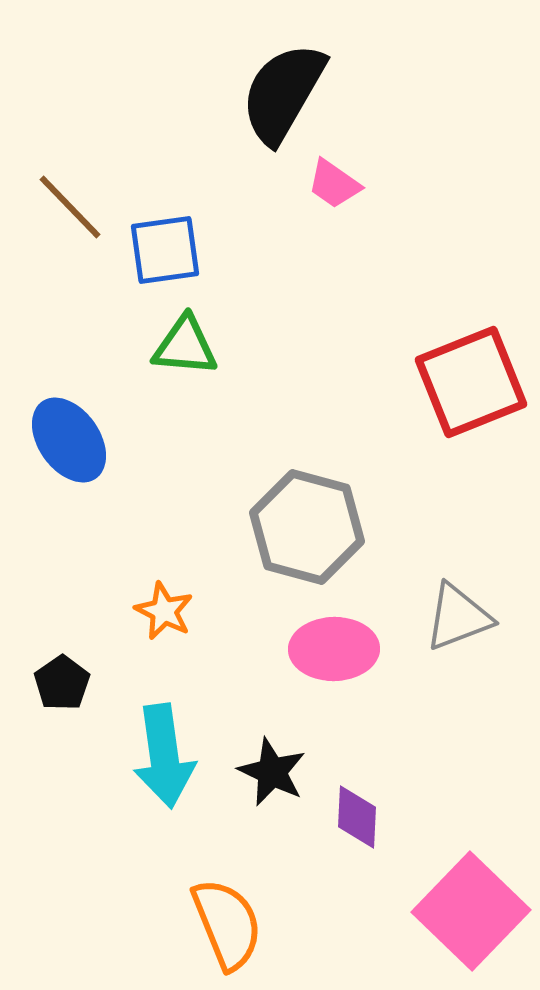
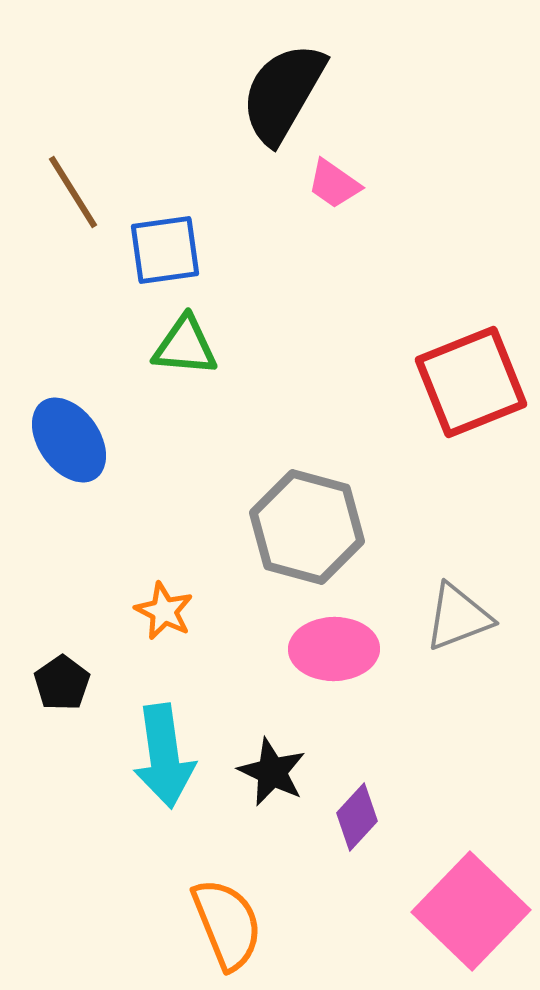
brown line: moved 3 px right, 15 px up; rotated 12 degrees clockwise
purple diamond: rotated 40 degrees clockwise
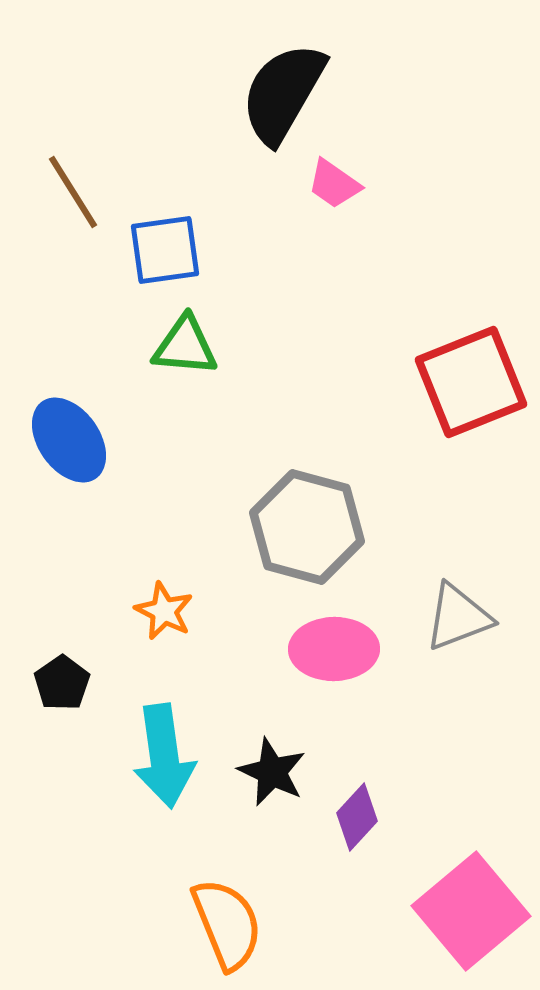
pink square: rotated 6 degrees clockwise
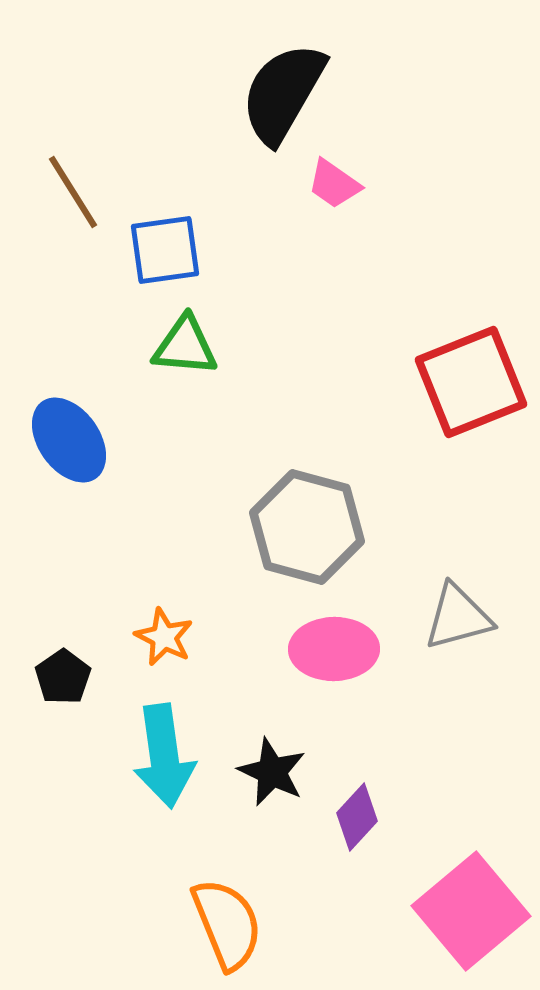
orange star: moved 26 px down
gray triangle: rotated 6 degrees clockwise
black pentagon: moved 1 px right, 6 px up
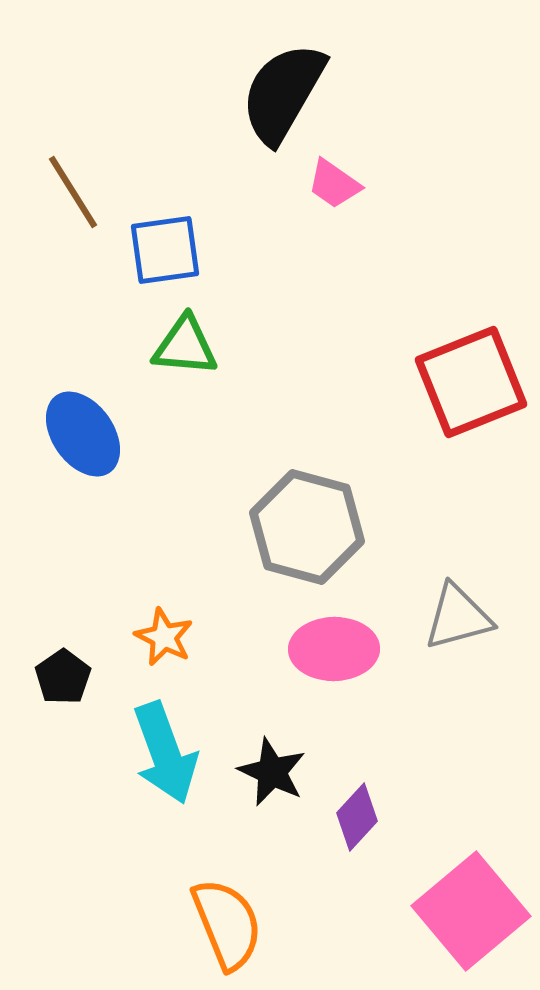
blue ellipse: moved 14 px right, 6 px up
cyan arrow: moved 1 px right, 3 px up; rotated 12 degrees counterclockwise
